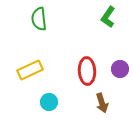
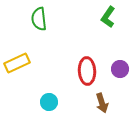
yellow rectangle: moved 13 px left, 7 px up
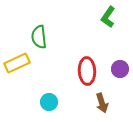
green semicircle: moved 18 px down
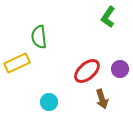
red ellipse: rotated 52 degrees clockwise
brown arrow: moved 4 px up
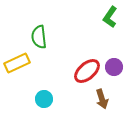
green L-shape: moved 2 px right
purple circle: moved 6 px left, 2 px up
cyan circle: moved 5 px left, 3 px up
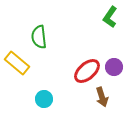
yellow rectangle: rotated 65 degrees clockwise
brown arrow: moved 2 px up
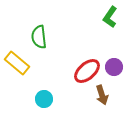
brown arrow: moved 2 px up
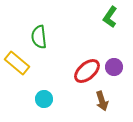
brown arrow: moved 6 px down
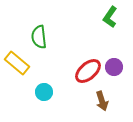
red ellipse: moved 1 px right
cyan circle: moved 7 px up
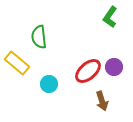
cyan circle: moved 5 px right, 8 px up
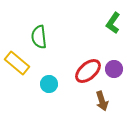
green L-shape: moved 3 px right, 6 px down
purple circle: moved 2 px down
